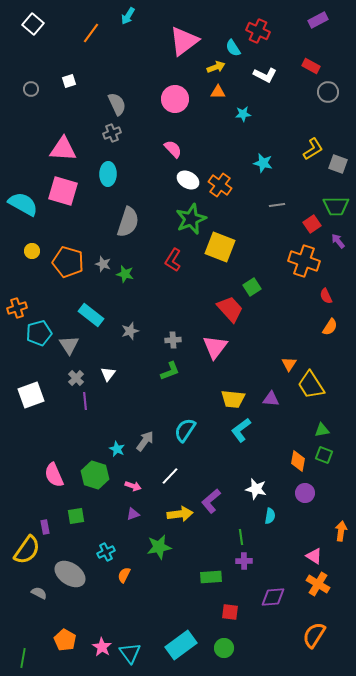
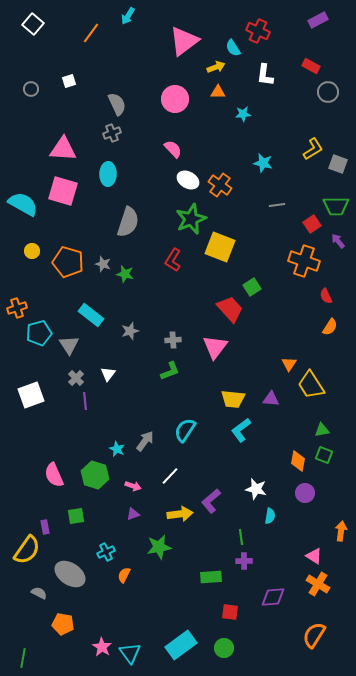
white L-shape at (265, 75): rotated 70 degrees clockwise
orange pentagon at (65, 640): moved 2 px left, 16 px up; rotated 20 degrees counterclockwise
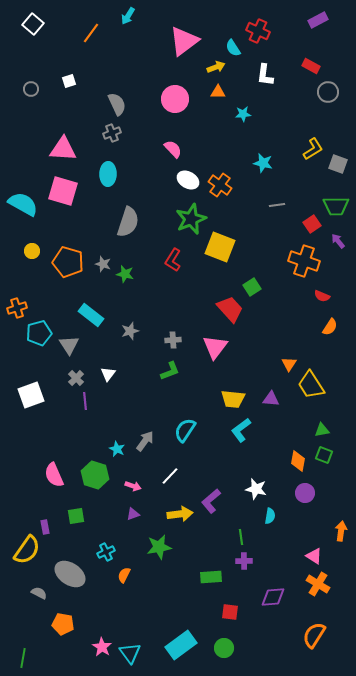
red semicircle at (326, 296): moved 4 px left; rotated 42 degrees counterclockwise
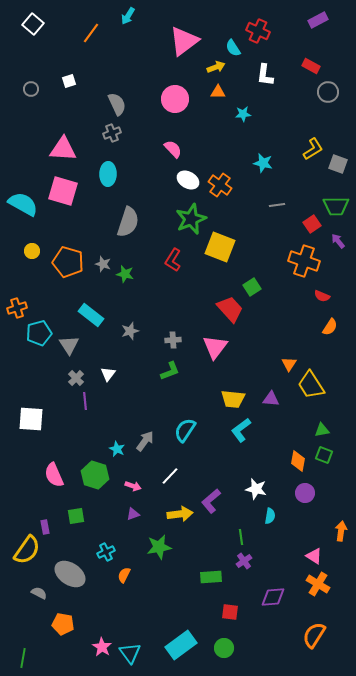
white square at (31, 395): moved 24 px down; rotated 24 degrees clockwise
purple cross at (244, 561): rotated 35 degrees counterclockwise
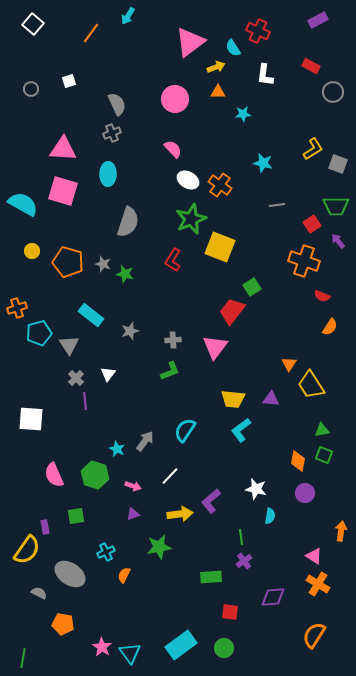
pink triangle at (184, 41): moved 6 px right, 1 px down
gray circle at (328, 92): moved 5 px right
red trapezoid at (230, 309): moved 2 px right, 2 px down; rotated 100 degrees counterclockwise
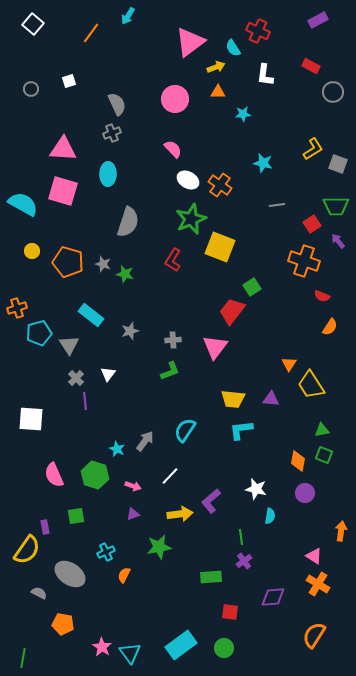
cyan L-shape at (241, 430): rotated 30 degrees clockwise
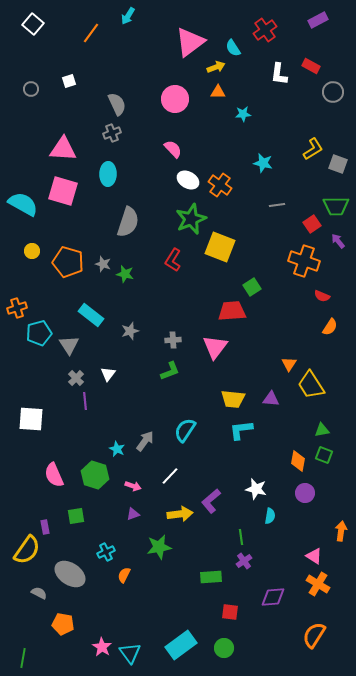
red cross at (258, 31): moved 7 px right, 1 px up; rotated 30 degrees clockwise
white L-shape at (265, 75): moved 14 px right, 1 px up
red trapezoid at (232, 311): rotated 48 degrees clockwise
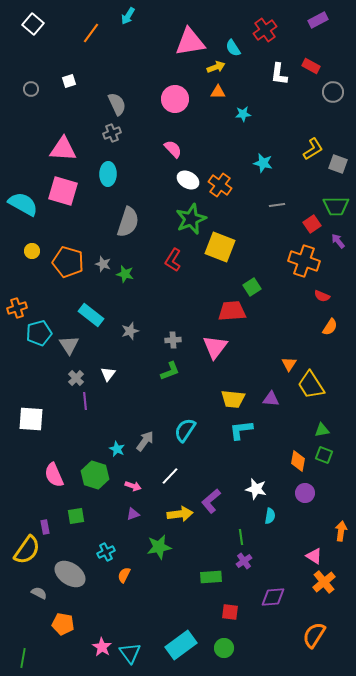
pink triangle at (190, 42): rotated 28 degrees clockwise
orange cross at (318, 584): moved 6 px right, 2 px up; rotated 20 degrees clockwise
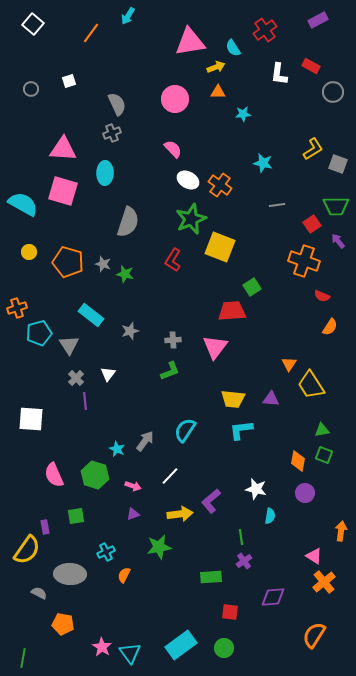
cyan ellipse at (108, 174): moved 3 px left, 1 px up
yellow circle at (32, 251): moved 3 px left, 1 px down
gray ellipse at (70, 574): rotated 32 degrees counterclockwise
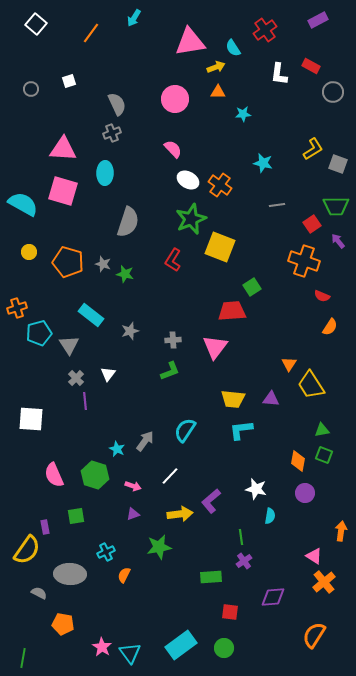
cyan arrow at (128, 16): moved 6 px right, 2 px down
white square at (33, 24): moved 3 px right
